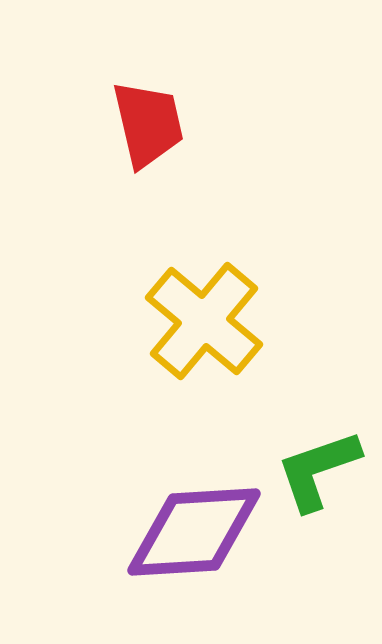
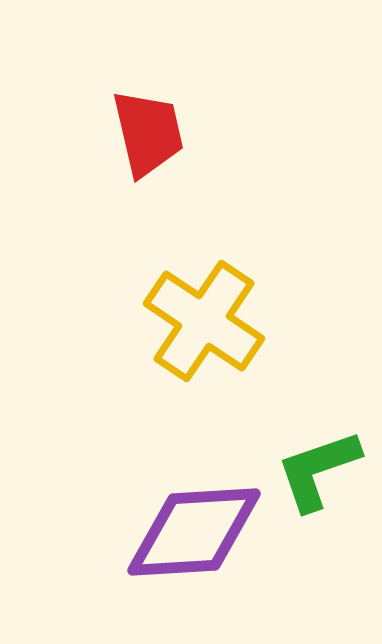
red trapezoid: moved 9 px down
yellow cross: rotated 6 degrees counterclockwise
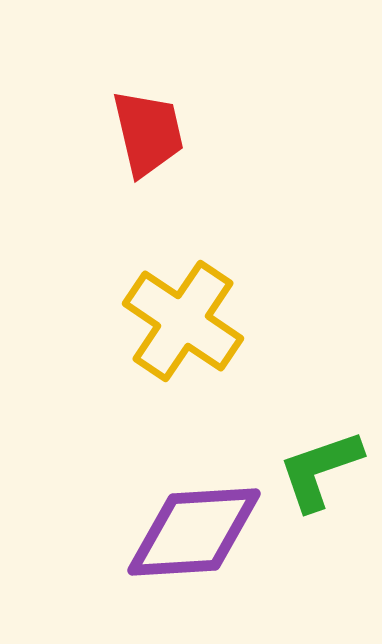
yellow cross: moved 21 px left
green L-shape: moved 2 px right
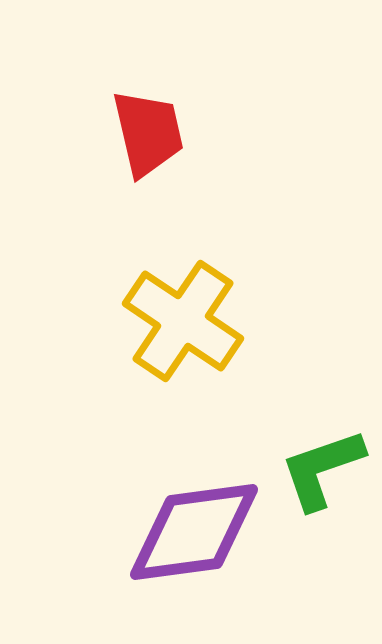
green L-shape: moved 2 px right, 1 px up
purple diamond: rotated 4 degrees counterclockwise
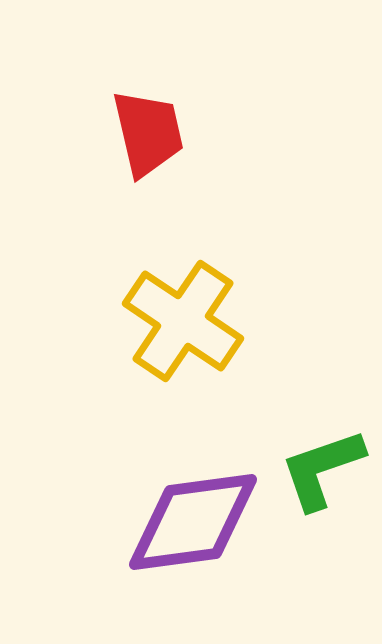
purple diamond: moved 1 px left, 10 px up
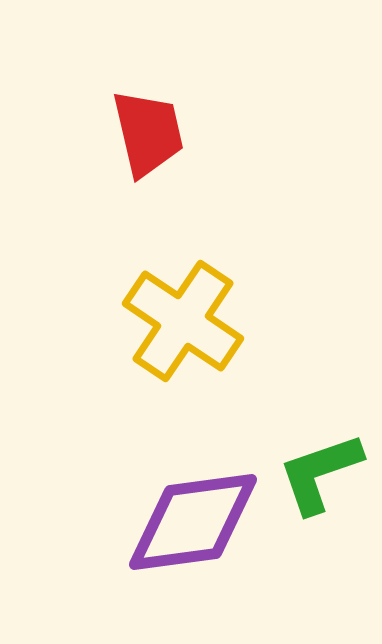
green L-shape: moved 2 px left, 4 px down
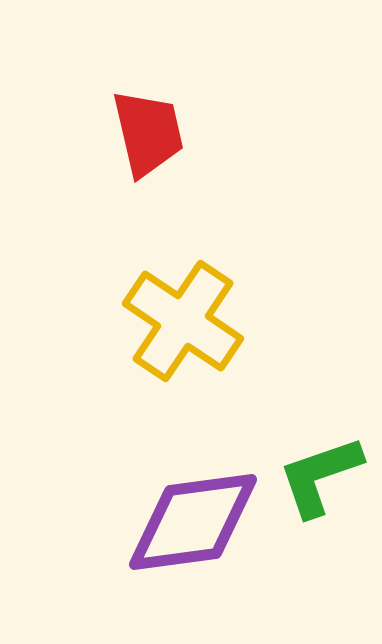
green L-shape: moved 3 px down
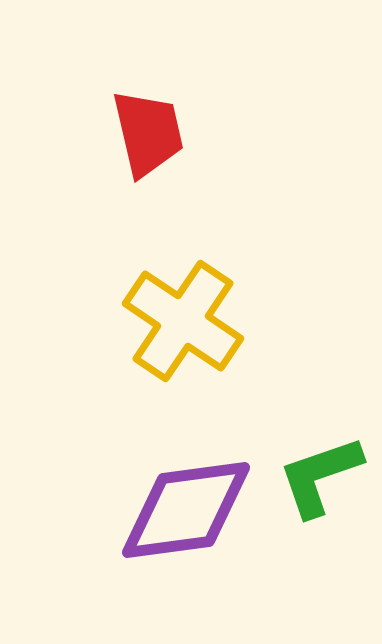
purple diamond: moved 7 px left, 12 px up
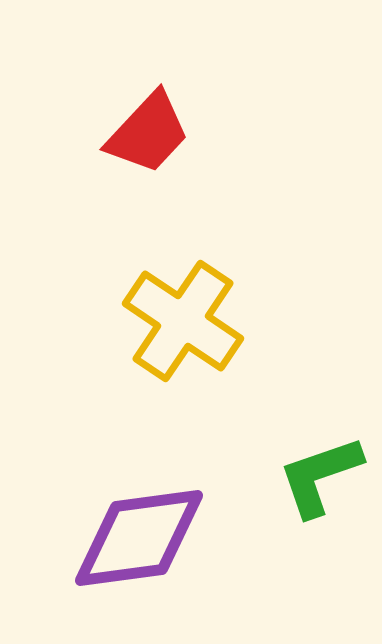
red trapezoid: rotated 56 degrees clockwise
purple diamond: moved 47 px left, 28 px down
